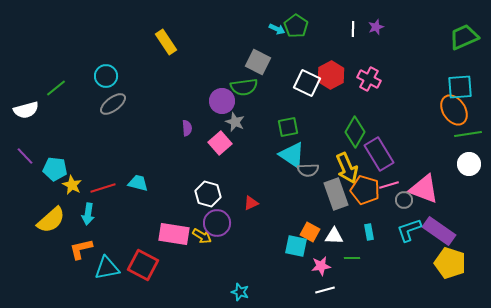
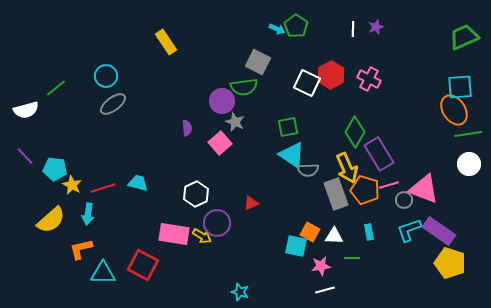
white hexagon at (208, 194): moved 12 px left; rotated 20 degrees clockwise
cyan triangle at (107, 268): moved 4 px left, 5 px down; rotated 12 degrees clockwise
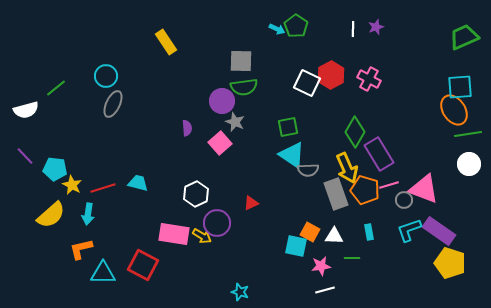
gray square at (258, 62): moved 17 px left, 1 px up; rotated 25 degrees counterclockwise
gray ellipse at (113, 104): rotated 28 degrees counterclockwise
yellow semicircle at (51, 220): moved 5 px up
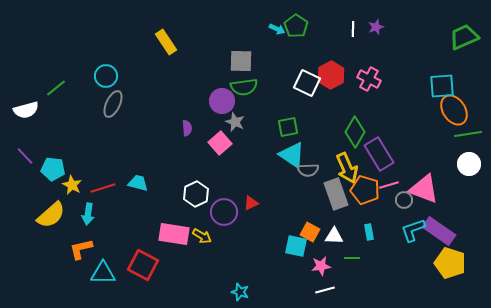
cyan square at (460, 87): moved 18 px left, 1 px up
cyan pentagon at (55, 169): moved 2 px left
purple circle at (217, 223): moved 7 px right, 11 px up
cyan L-shape at (409, 230): moved 4 px right
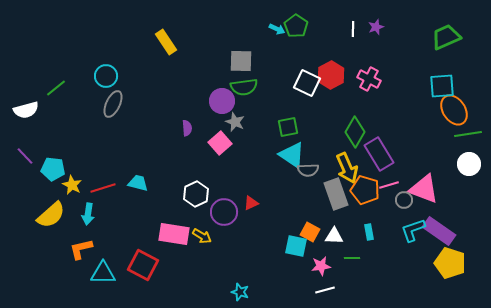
green trapezoid at (464, 37): moved 18 px left
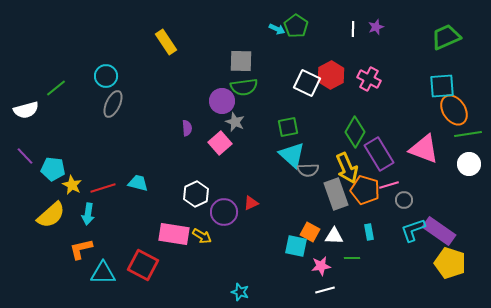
cyan triangle at (292, 155): rotated 8 degrees clockwise
pink triangle at (424, 189): moved 40 px up
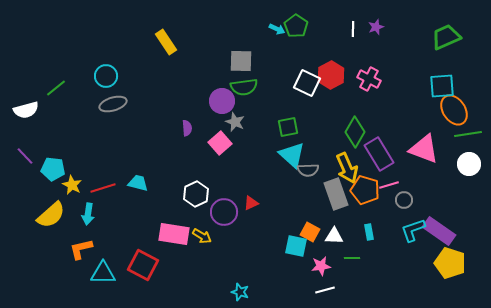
gray ellipse at (113, 104): rotated 48 degrees clockwise
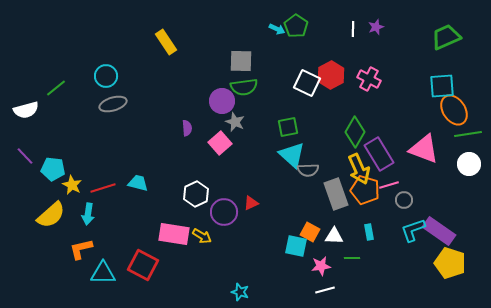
yellow arrow at (347, 168): moved 12 px right, 1 px down
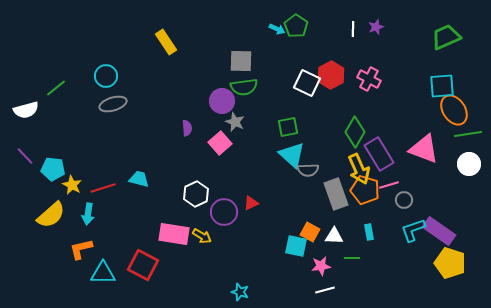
cyan trapezoid at (138, 183): moved 1 px right, 4 px up
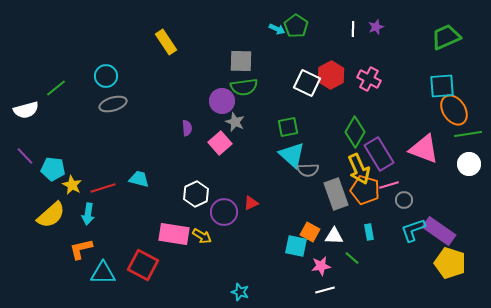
green line at (352, 258): rotated 42 degrees clockwise
